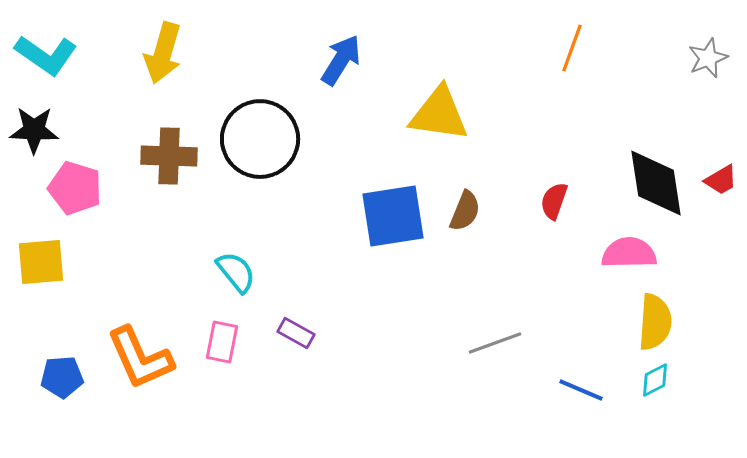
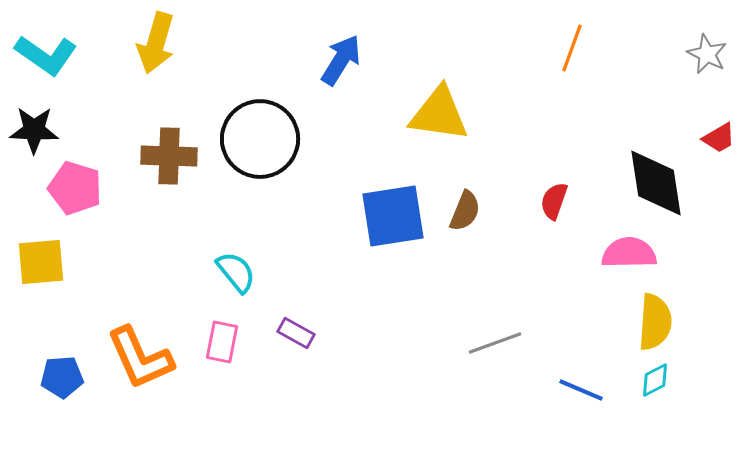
yellow arrow: moved 7 px left, 10 px up
gray star: moved 1 px left, 4 px up; rotated 24 degrees counterclockwise
red trapezoid: moved 2 px left, 42 px up
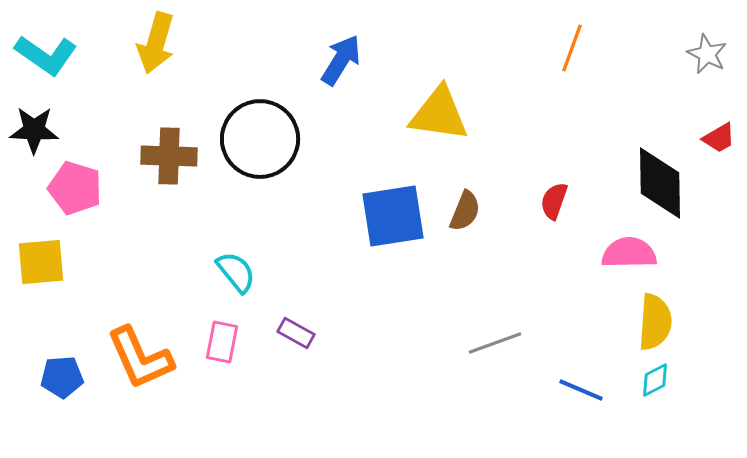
black diamond: moved 4 px right; rotated 8 degrees clockwise
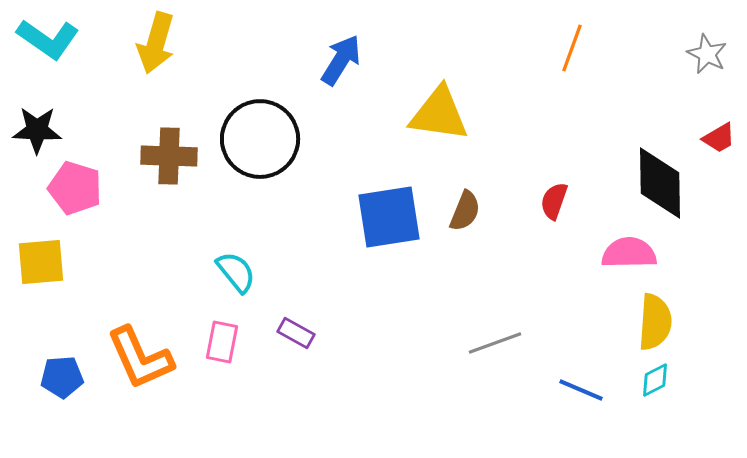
cyan L-shape: moved 2 px right, 16 px up
black star: moved 3 px right
blue square: moved 4 px left, 1 px down
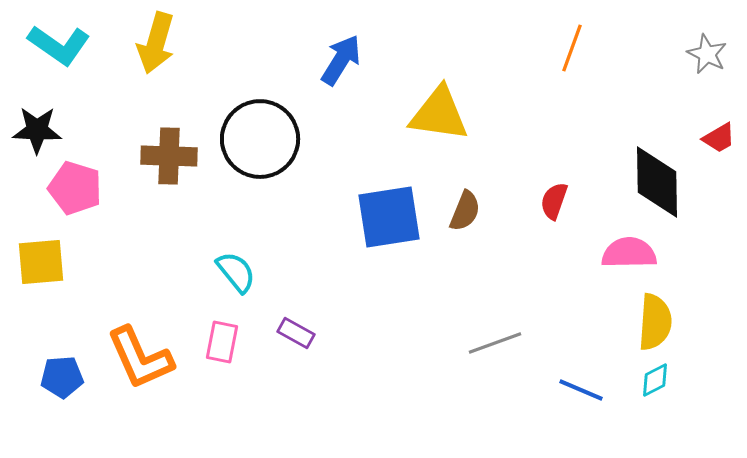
cyan L-shape: moved 11 px right, 6 px down
black diamond: moved 3 px left, 1 px up
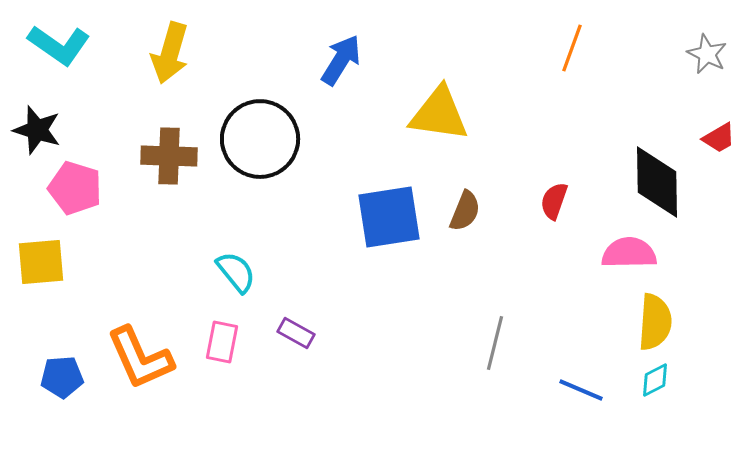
yellow arrow: moved 14 px right, 10 px down
black star: rotated 15 degrees clockwise
gray line: rotated 56 degrees counterclockwise
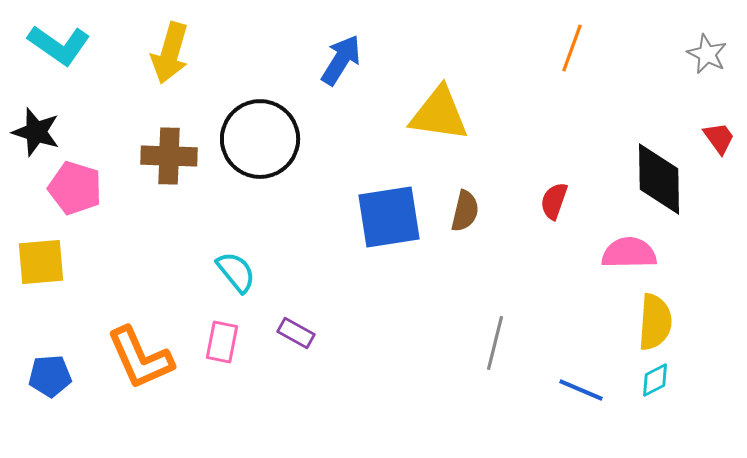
black star: moved 1 px left, 2 px down
red trapezoid: rotated 96 degrees counterclockwise
black diamond: moved 2 px right, 3 px up
brown semicircle: rotated 9 degrees counterclockwise
blue pentagon: moved 12 px left, 1 px up
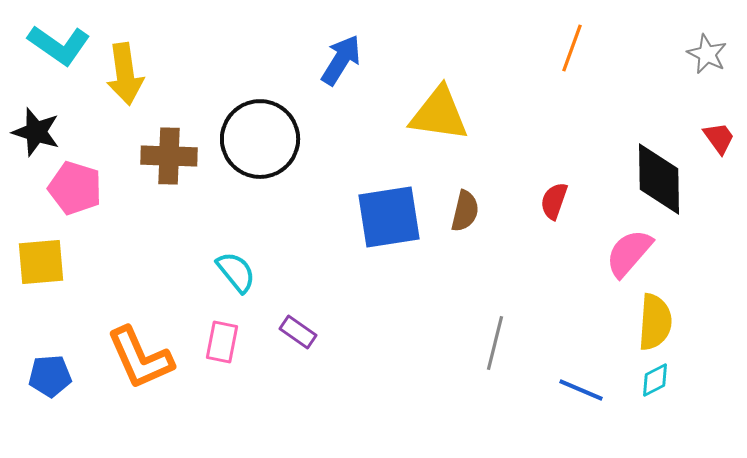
yellow arrow: moved 45 px left, 21 px down; rotated 24 degrees counterclockwise
pink semicircle: rotated 48 degrees counterclockwise
purple rectangle: moved 2 px right, 1 px up; rotated 6 degrees clockwise
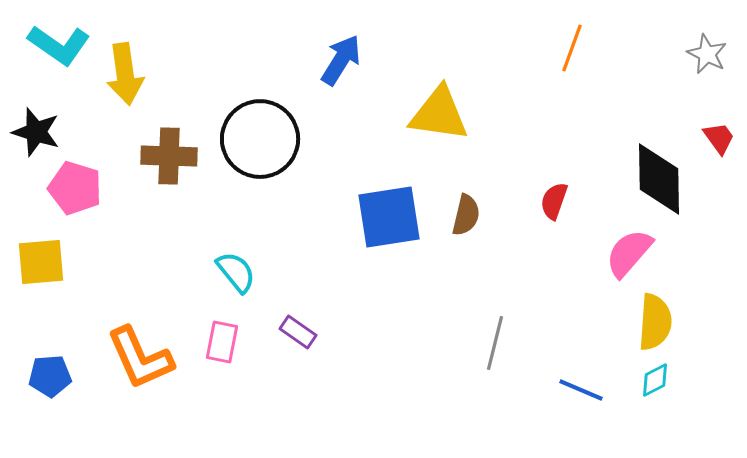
brown semicircle: moved 1 px right, 4 px down
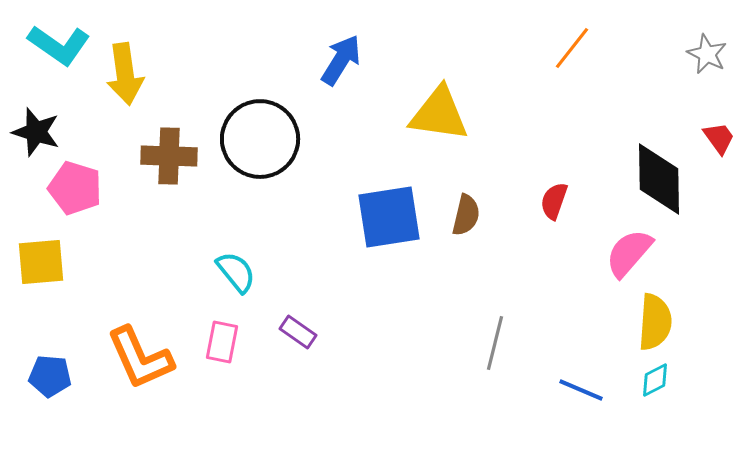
orange line: rotated 18 degrees clockwise
blue pentagon: rotated 9 degrees clockwise
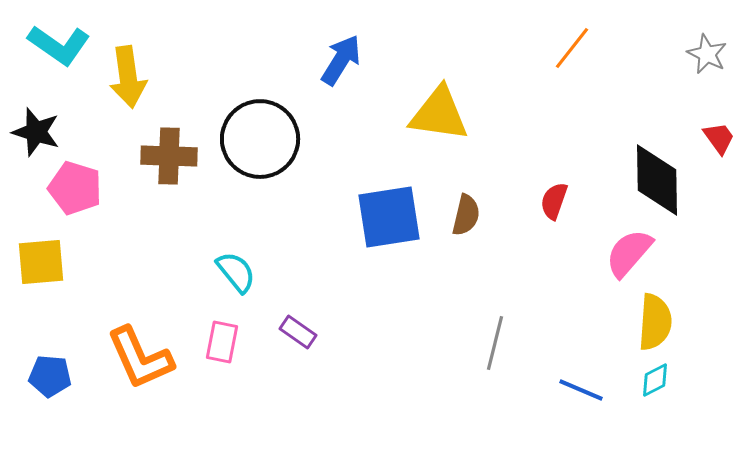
yellow arrow: moved 3 px right, 3 px down
black diamond: moved 2 px left, 1 px down
